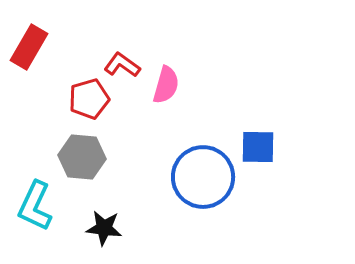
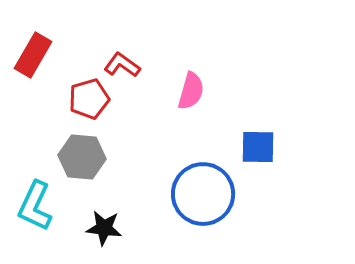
red rectangle: moved 4 px right, 8 px down
pink semicircle: moved 25 px right, 6 px down
blue circle: moved 17 px down
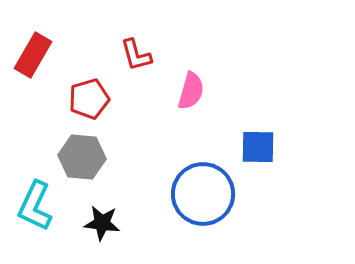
red L-shape: moved 14 px right, 10 px up; rotated 141 degrees counterclockwise
black star: moved 2 px left, 5 px up
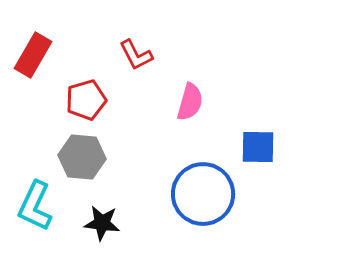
red L-shape: rotated 12 degrees counterclockwise
pink semicircle: moved 1 px left, 11 px down
red pentagon: moved 3 px left, 1 px down
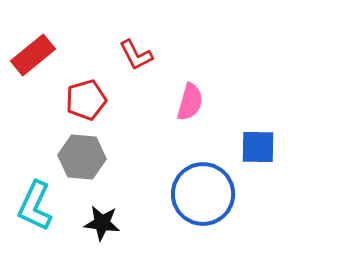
red rectangle: rotated 21 degrees clockwise
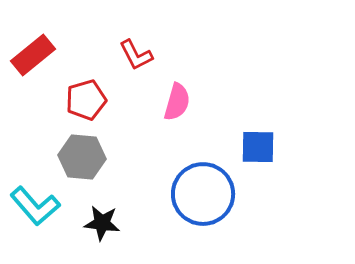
pink semicircle: moved 13 px left
cyan L-shape: rotated 66 degrees counterclockwise
